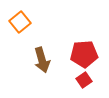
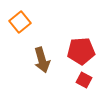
red pentagon: moved 3 px left, 3 px up
red square: rotated 28 degrees counterclockwise
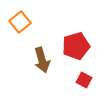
red pentagon: moved 5 px left, 5 px up; rotated 12 degrees counterclockwise
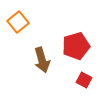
orange square: moved 2 px left
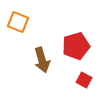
orange square: rotated 30 degrees counterclockwise
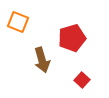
red pentagon: moved 4 px left, 8 px up
red square: moved 2 px left; rotated 14 degrees clockwise
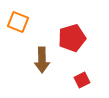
brown arrow: rotated 15 degrees clockwise
red square: rotated 21 degrees clockwise
